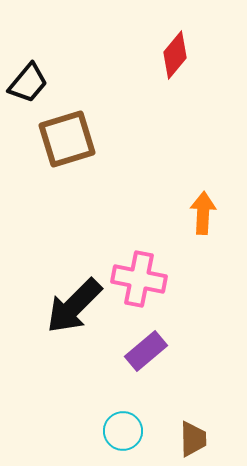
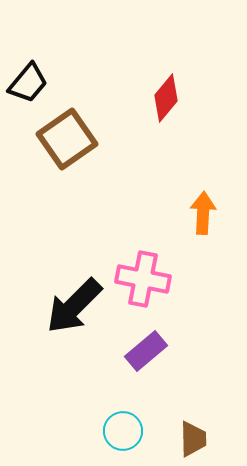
red diamond: moved 9 px left, 43 px down
brown square: rotated 18 degrees counterclockwise
pink cross: moved 4 px right
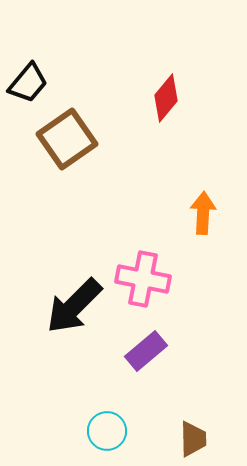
cyan circle: moved 16 px left
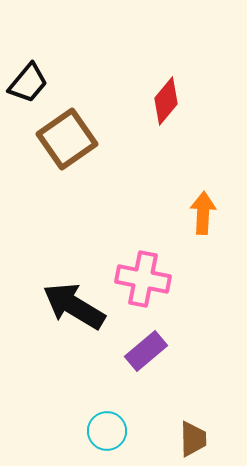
red diamond: moved 3 px down
black arrow: rotated 76 degrees clockwise
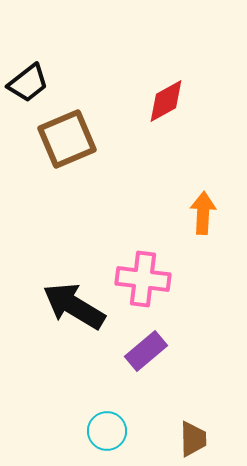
black trapezoid: rotated 12 degrees clockwise
red diamond: rotated 21 degrees clockwise
brown square: rotated 12 degrees clockwise
pink cross: rotated 4 degrees counterclockwise
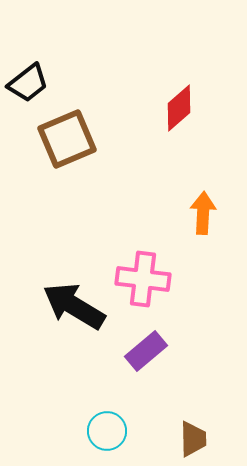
red diamond: moved 13 px right, 7 px down; rotated 12 degrees counterclockwise
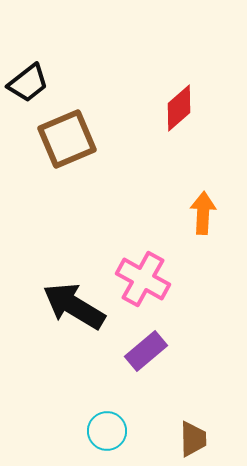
pink cross: rotated 22 degrees clockwise
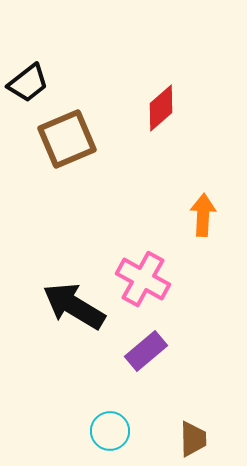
red diamond: moved 18 px left
orange arrow: moved 2 px down
cyan circle: moved 3 px right
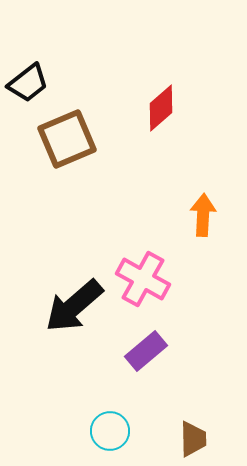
black arrow: rotated 72 degrees counterclockwise
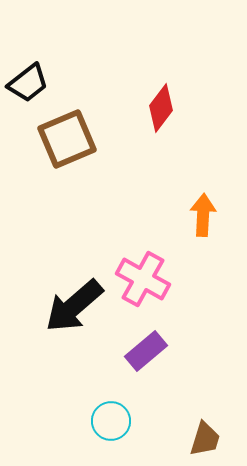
red diamond: rotated 12 degrees counterclockwise
cyan circle: moved 1 px right, 10 px up
brown trapezoid: moved 12 px right; rotated 18 degrees clockwise
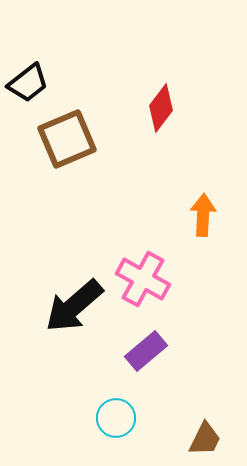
cyan circle: moved 5 px right, 3 px up
brown trapezoid: rotated 9 degrees clockwise
